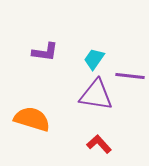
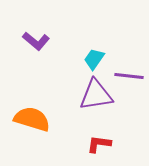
purple L-shape: moved 9 px left, 11 px up; rotated 32 degrees clockwise
purple line: moved 1 px left
purple triangle: rotated 18 degrees counterclockwise
red L-shape: rotated 40 degrees counterclockwise
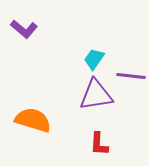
purple L-shape: moved 12 px left, 12 px up
purple line: moved 2 px right
orange semicircle: moved 1 px right, 1 px down
red L-shape: rotated 95 degrees counterclockwise
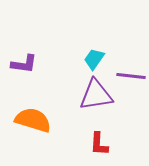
purple L-shape: moved 35 px down; rotated 32 degrees counterclockwise
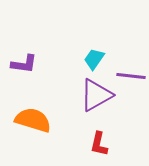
purple triangle: rotated 21 degrees counterclockwise
red L-shape: rotated 10 degrees clockwise
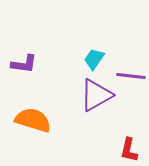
red L-shape: moved 30 px right, 6 px down
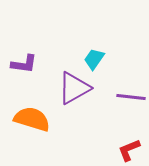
purple line: moved 21 px down
purple triangle: moved 22 px left, 7 px up
orange semicircle: moved 1 px left, 1 px up
red L-shape: rotated 55 degrees clockwise
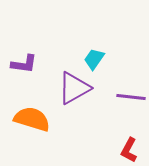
red L-shape: rotated 40 degrees counterclockwise
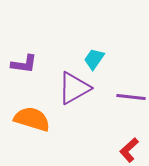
red L-shape: rotated 20 degrees clockwise
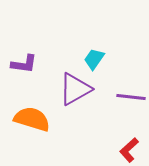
purple triangle: moved 1 px right, 1 px down
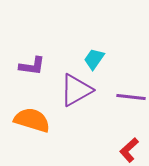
purple L-shape: moved 8 px right, 2 px down
purple triangle: moved 1 px right, 1 px down
orange semicircle: moved 1 px down
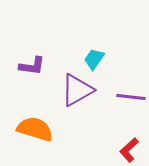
purple triangle: moved 1 px right
orange semicircle: moved 3 px right, 9 px down
